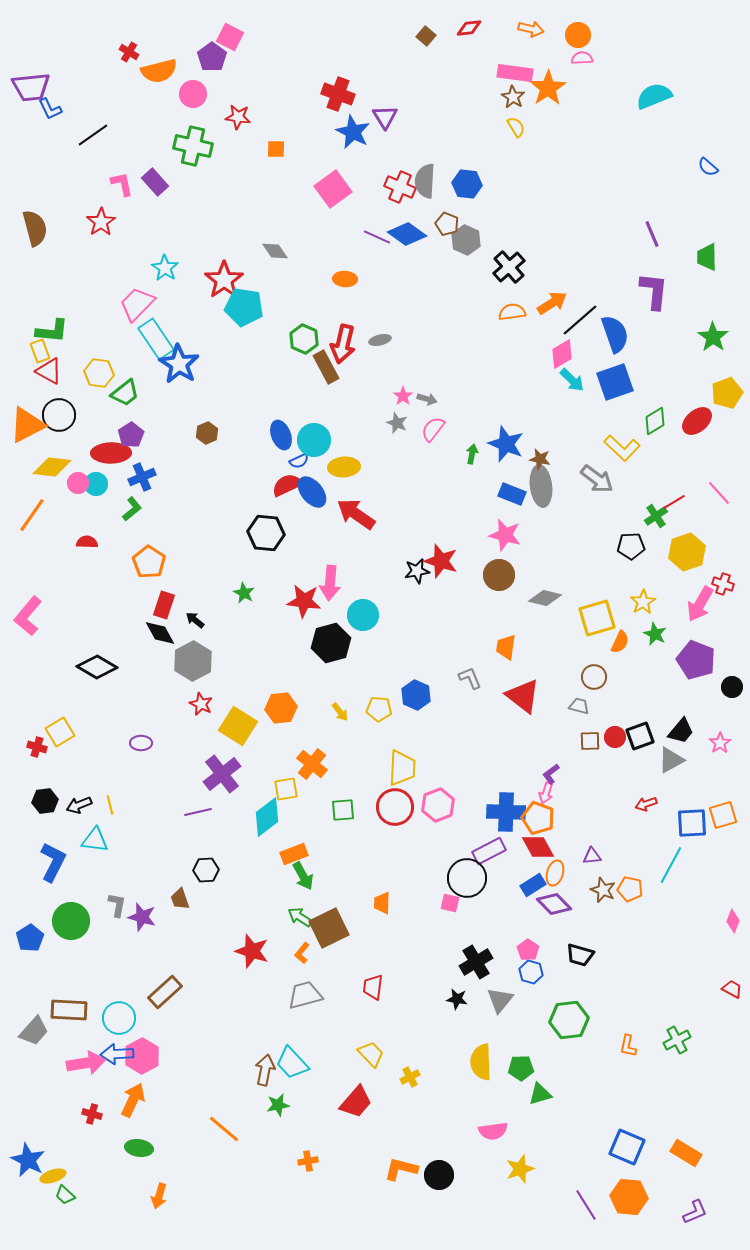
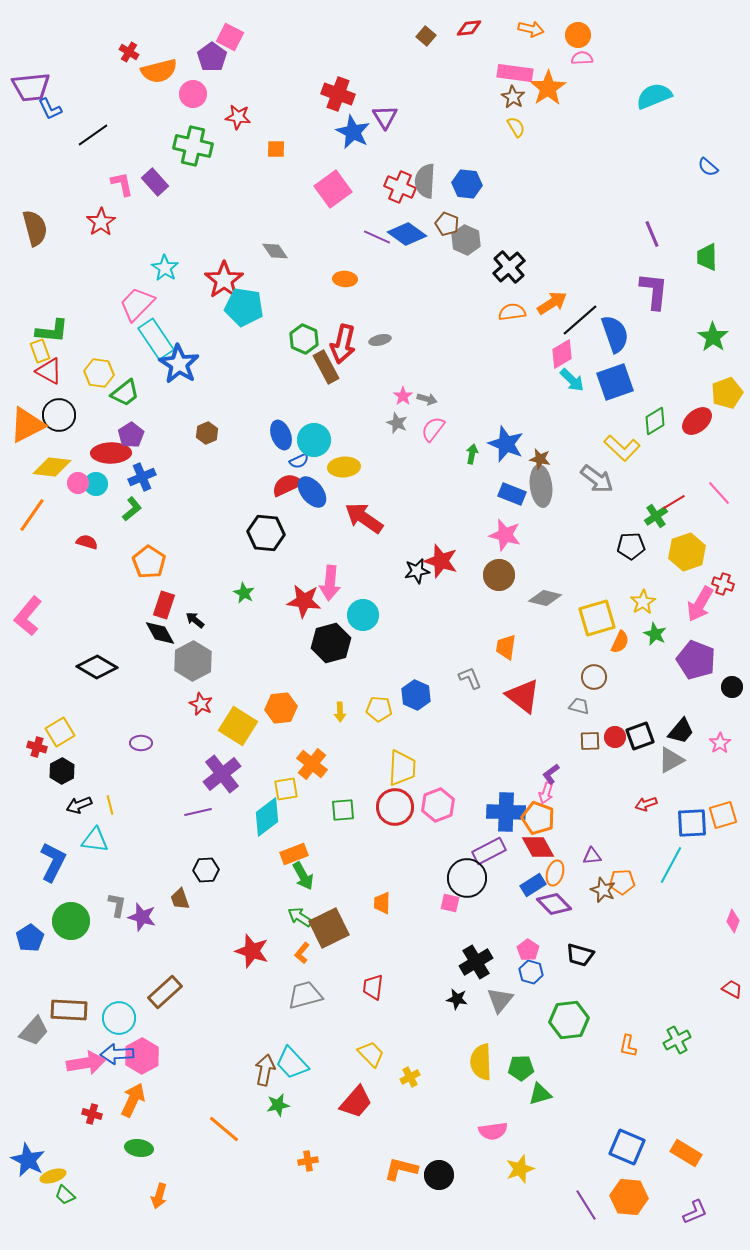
red arrow at (356, 514): moved 8 px right, 4 px down
red semicircle at (87, 542): rotated 15 degrees clockwise
yellow arrow at (340, 712): rotated 36 degrees clockwise
black hexagon at (45, 801): moved 17 px right, 30 px up; rotated 20 degrees counterclockwise
orange pentagon at (630, 889): moved 8 px left, 7 px up; rotated 15 degrees counterclockwise
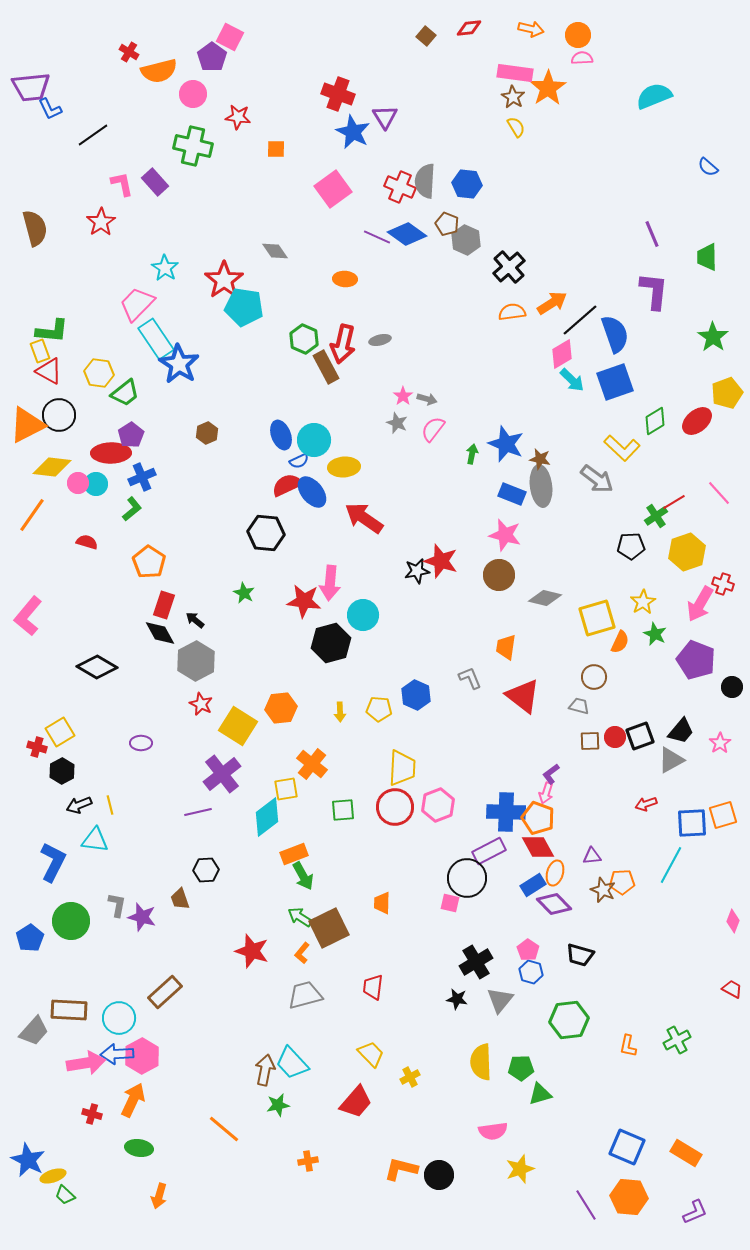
gray hexagon at (193, 661): moved 3 px right
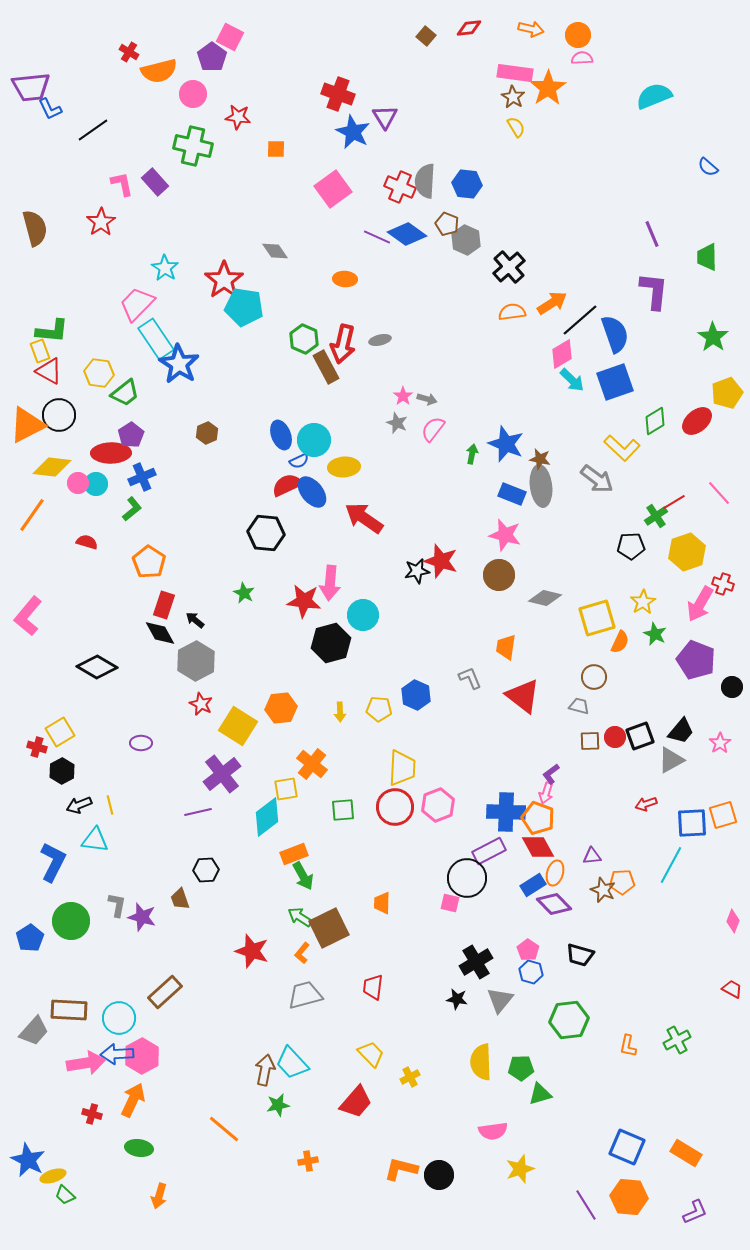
black line at (93, 135): moved 5 px up
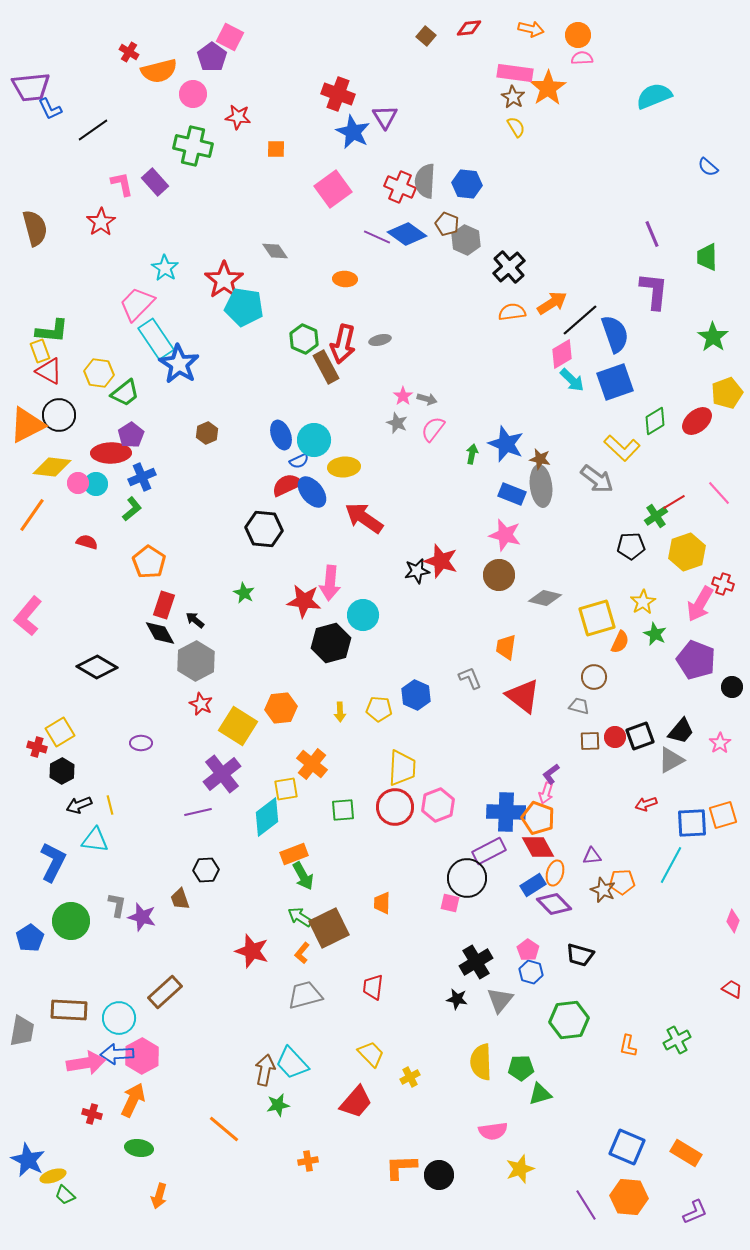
black hexagon at (266, 533): moved 2 px left, 4 px up
gray trapezoid at (34, 1031): moved 12 px left; rotated 32 degrees counterclockwise
orange L-shape at (401, 1169): moved 2 px up; rotated 16 degrees counterclockwise
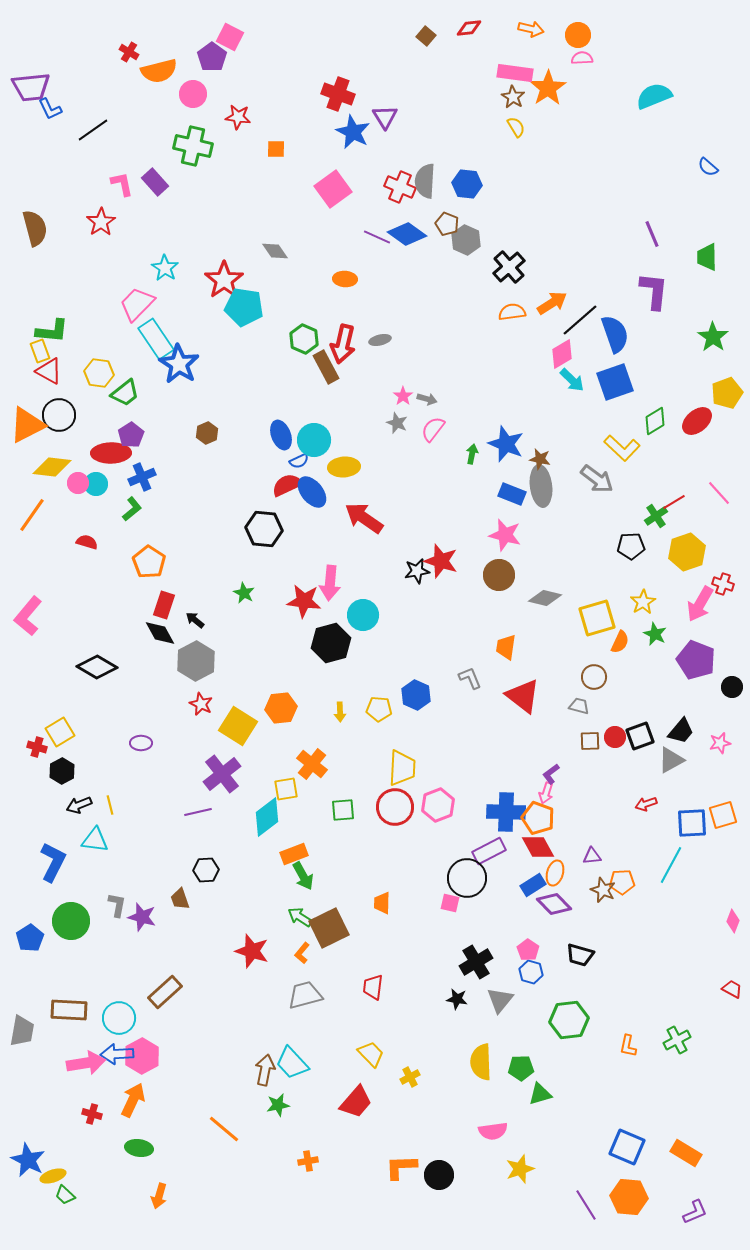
pink star at (720, 743): rotated 20 degrees clockwise
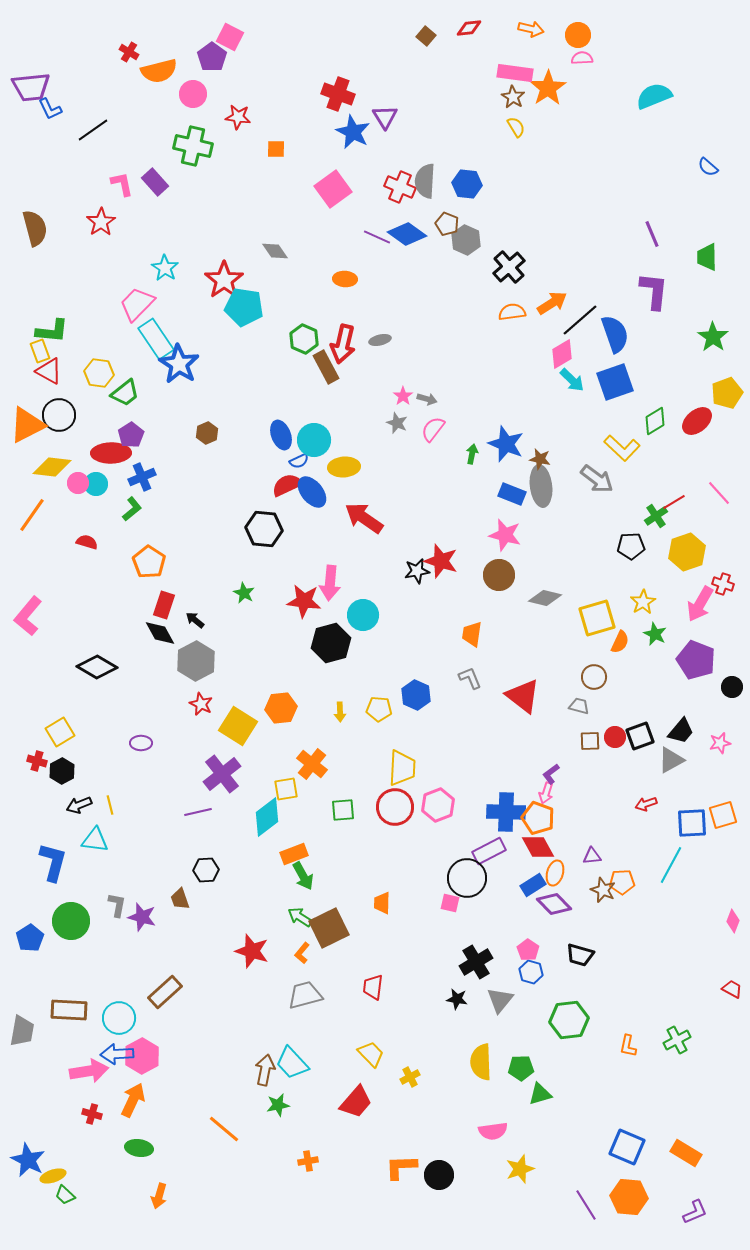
orange trapezoid at (506, 647): moved 34 px left, 13 px up
red cross at (37, 747): moved 14 px down
blue L-shape at (53, 862): rotated 12 degrees counterclockwise
pink arrow at (86, 1063): moved 3 px right, 8 px down
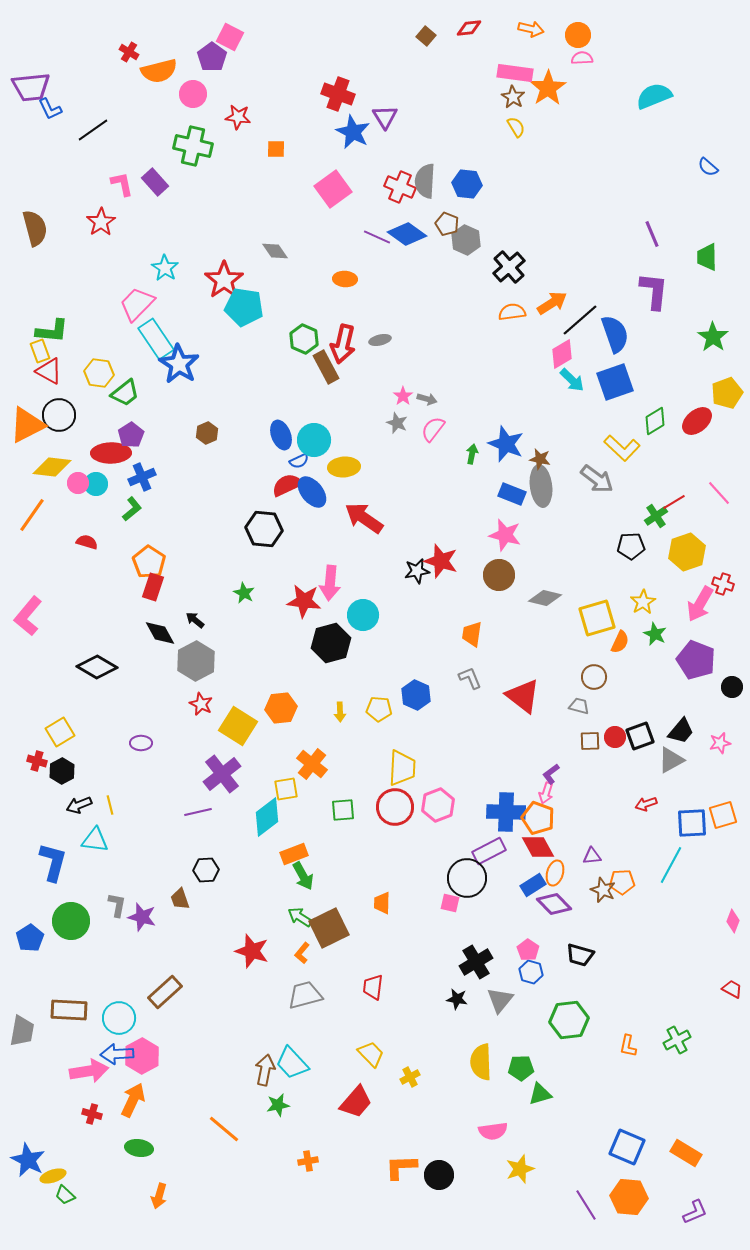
red rectangle at (164, 605): moved 11 px left, 18 px up
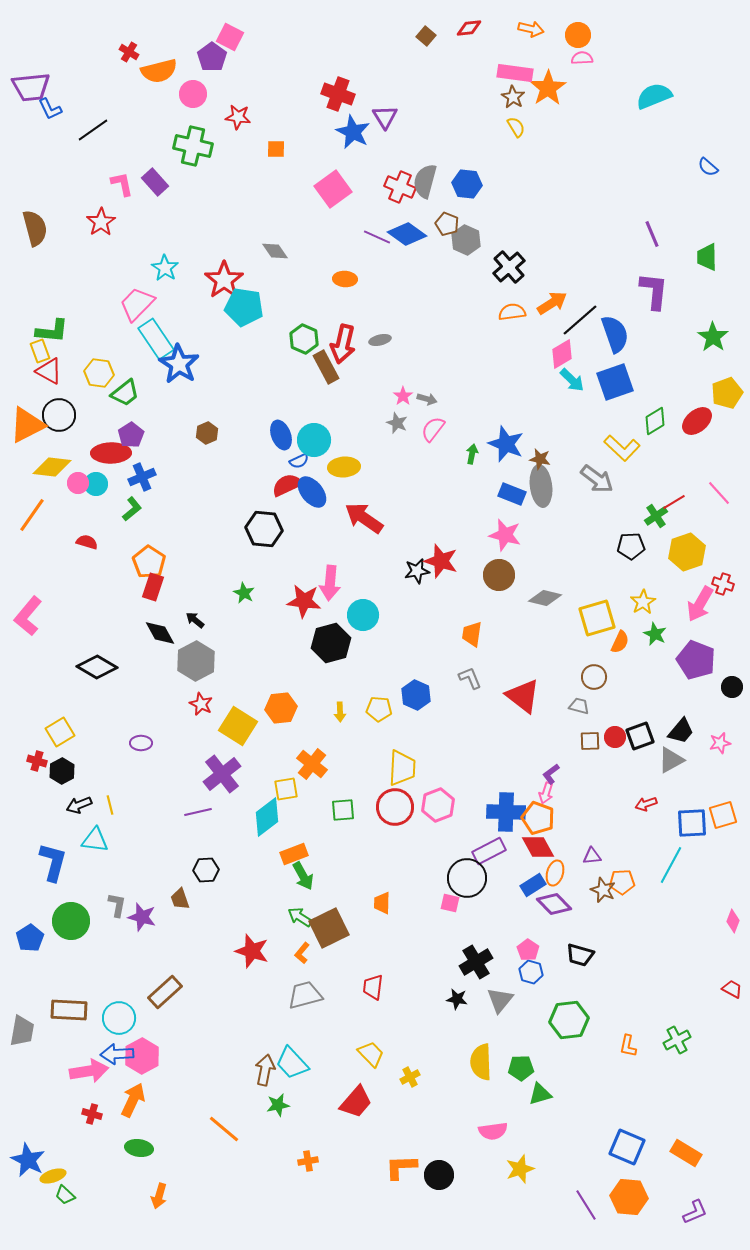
gray semicircle at (425, 181): rotated 12 degrees clockwise
